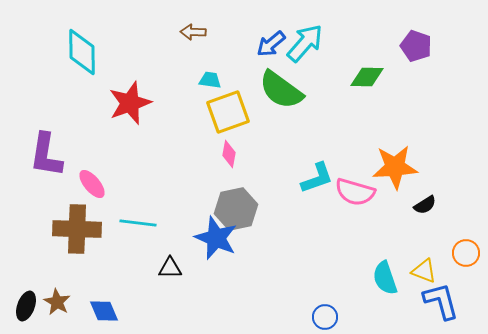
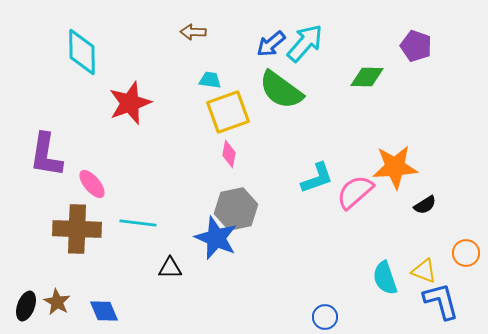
pink semicircle: rotated 123 degrees clockwise
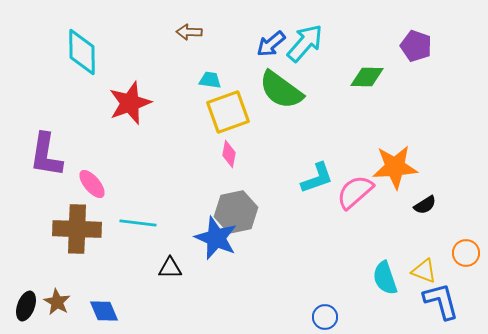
brown arrow: moved 4 px left
gray hexagon: moved 3 px down
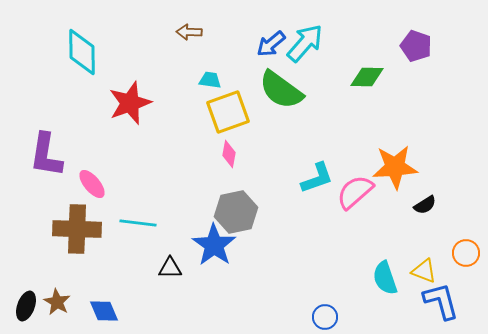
blue star: moved 2 px left, 7 px down; rotated 12 degrees clockwise
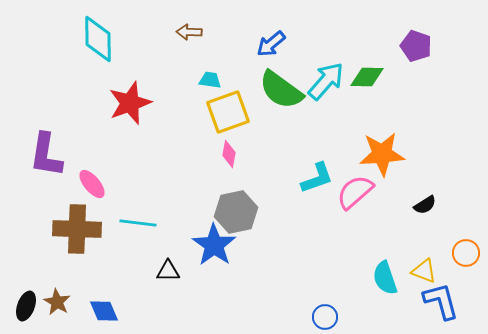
cyan arrow: moved 21 px right, 38 px down
cyan diamond: moved 16 px right, 13 px up
orange star: moved 13 px left, 13 px up
black triangle: moved 2 px left, 3 px down
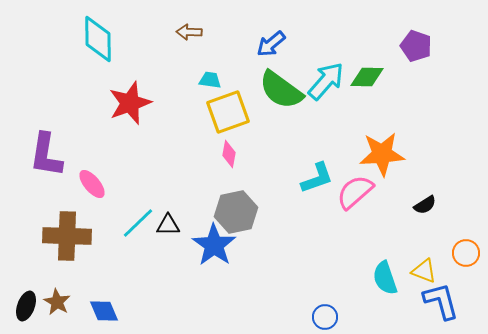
cyan line: rotated 51 degrees counterclockwise
brown cross: moved 10 px left, 7 px down
black triangle: moved 46 px up
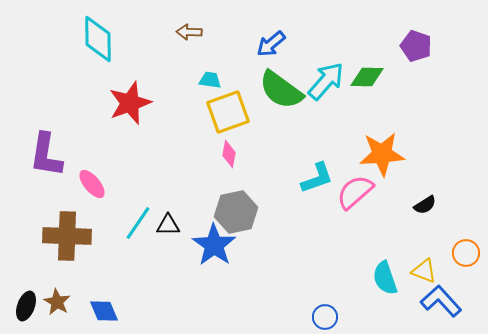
cyan line: rotated 12 degrees counterclockwise
blue L-shape: rotated 27 degrees counterclockwise
